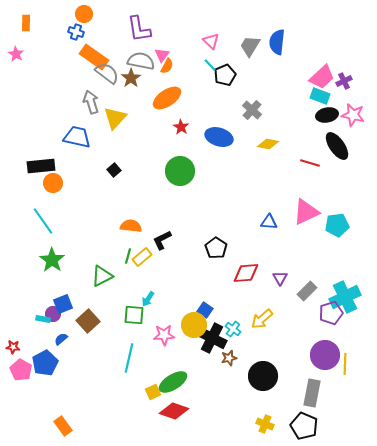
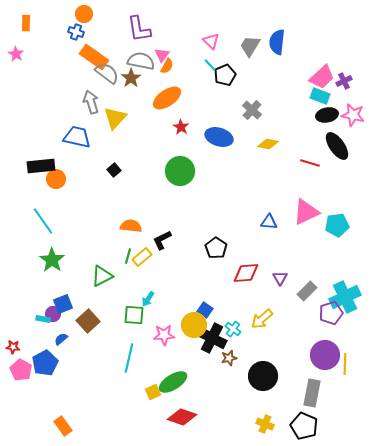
orange circle at (53, 183): moved 3 px right, 4 px up
red diamond at (174, 411): moved 8 px right, 6 px down
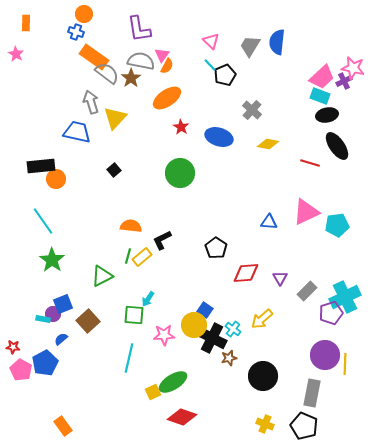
pink star at (353, 115): moved 47 px up
blue trapezoid at (77, 137): moved 5 px up
green circle at (180, 171): moved 2 px down
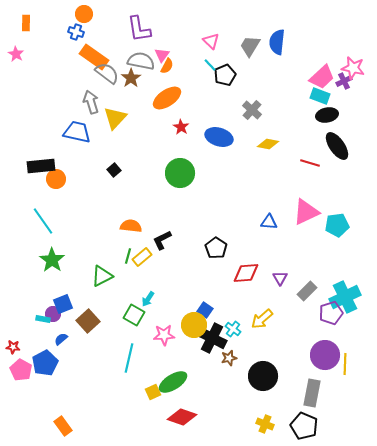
green square at (134, 315): rotated 25 degrees clockwise
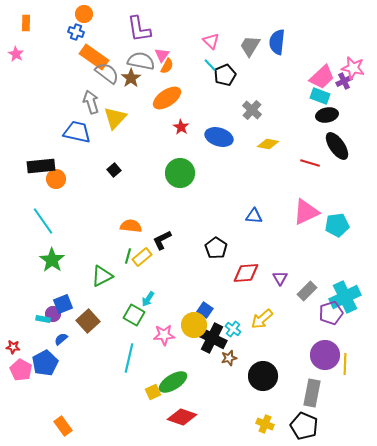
blue triangle at (269, 222): moved 15 px left, 6 px up
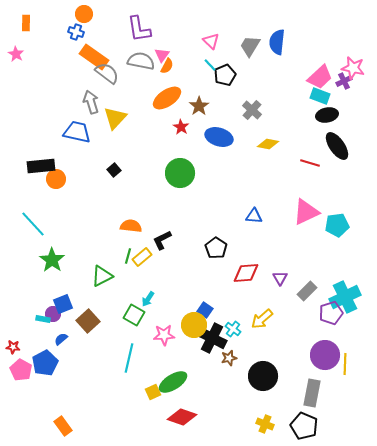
pink trapezoid at (322, 77): moved 2 px left
brown star at (131, 78): moved 68 px right, 28 px down
cyan line at (43, 221): moved 10 px left, 3 px down; rotated 8 degrees counterclockwise
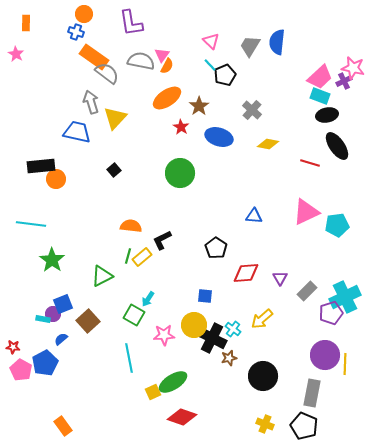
purple L-shape at (139, 29): moved 8 px left, 6 px up
cyan line at (33, 224): moved 2 px left; rotated 40 degrees counterclockwise
blue square at (205, 310): moved 14 px up; rotated 28 degrees counterclockwise
cyan line at (129, 358): rotated 24 degrees counterclockwise
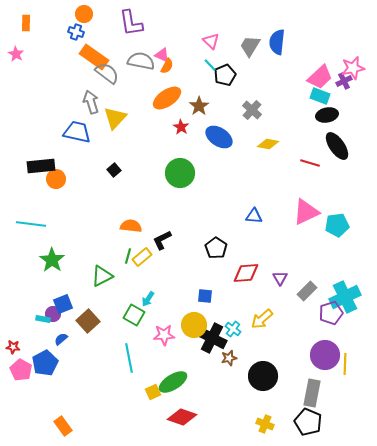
pink triangle at (162, 55): rotated 42 degrees counterclockwise
pink star at (353, 68): rotated 25 degrees counterclockwise
blue ellipse at (219, 137): rotated 16 degrees clockwise
black pentagon at (304, 426): moved 4 px right, 4 px up
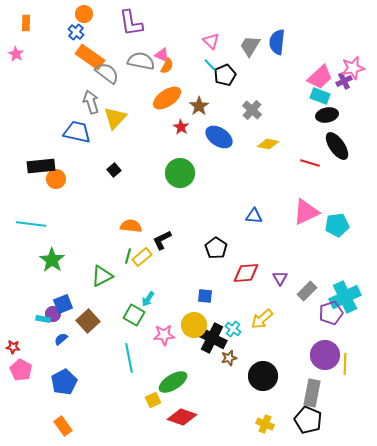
blue cross at (76, 32): rotated 21 degrees clockwise
orange rectangle at (94, 57): moved 4 px left
blue pentagon at (45, 363): moved 19 px right, 19 px down
yellow square at (153, 392): moved 8 px down
black pentagon at (308, 422): moved 2 px up
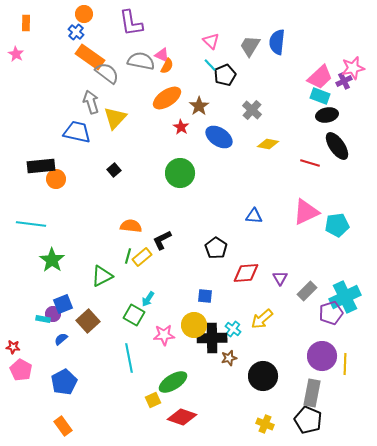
black cross at (212, 338): rotated 28 degrees counterclockwise
purple circle at (325, 355): moved 3 px left, 1 px down
